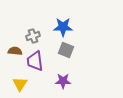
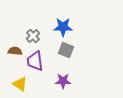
gray cross: rotated 24 degrees counterclockwise
yellow triangle: rotated 28 degrees counterclockwise
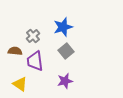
blue star: rotated 18 degrees counterclockwise
gray square: moved 1 px down; rotated 28 degrees clockwise
purple star: moved 2 px right; rotated 14 degrees counterclockwise
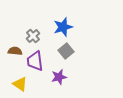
purple star: moved 6 px left, 4 px up
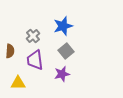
blue star: moved 1 px up
brown semicircle: moved 5 px left; rotated 88 degrees clockwise
purple trapezoid: moved 1 px up
purple star: moved 3 px right, 3 px up
yellow triangle: moved 2 px left, 1 px up; rotated 35 degrees counterclockwise
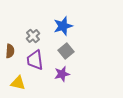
yellow triangle: rotated 14 degrees clockwise
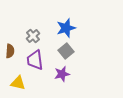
blue star: moved 3 px right, 2 px down
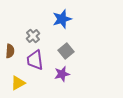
blue star: moved 4 px left, 9 px up
yellow triangle: rotated 42 degrees counterclockwise
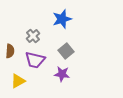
purple trapezoid: rotated 70 degrees counterclockwise
purple star: rotated 21 degrees clockwise
yellow triangle: moved 2 px up
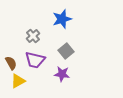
brown semicircle: moved 1 px right, 12 px down; rotated 32 degrees counterclockwise
